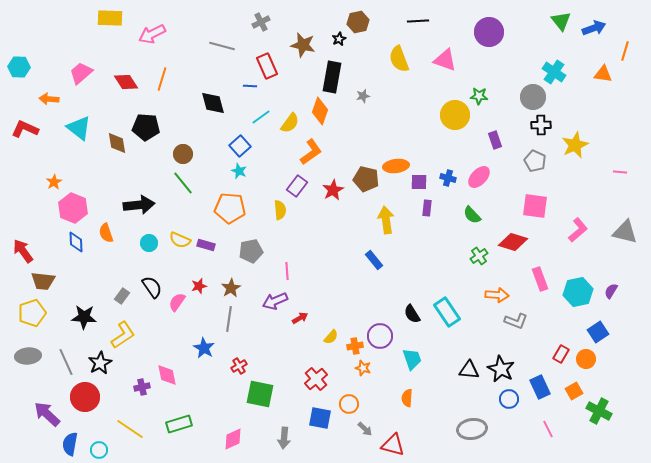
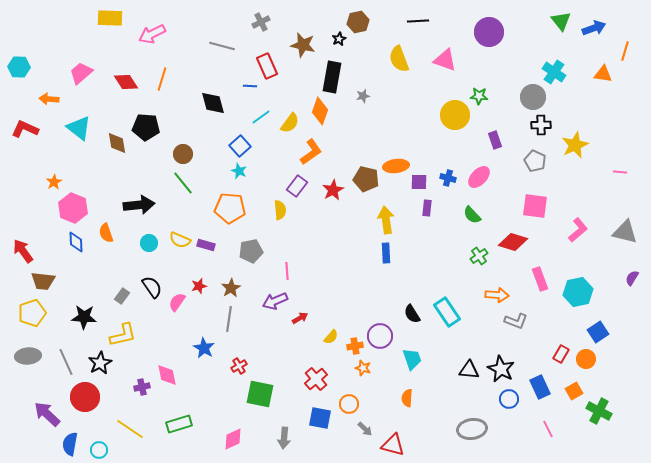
blue rectangle at (374, 260): moved 12 px right, 7 px up; rotated 36 degrees clockwise
purple semicircle at (611, 291): moved 21 px right, 13 px up
yellow L-shape at (123, 335): rotated 20 degrees clockwise
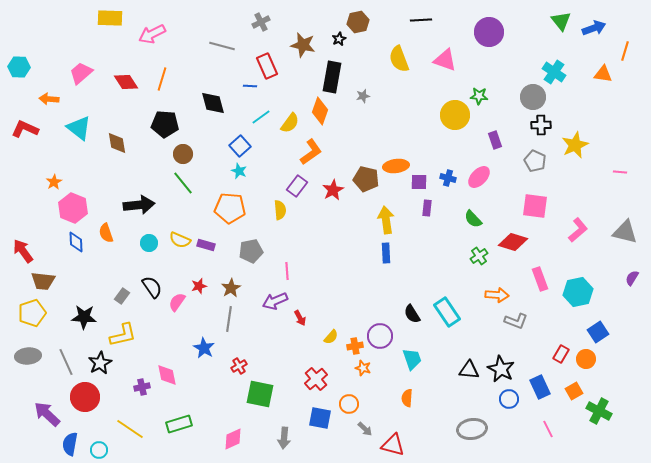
black line at (418, 21): moved 3 px right, 1 px up
black pentagon at (146, 127): moved 19 px right, 3 px up
green semicircle at (472, 215): moved 1 px right, 4 px down
red arrow at (300, 318): rotated 91 degrees clockwise
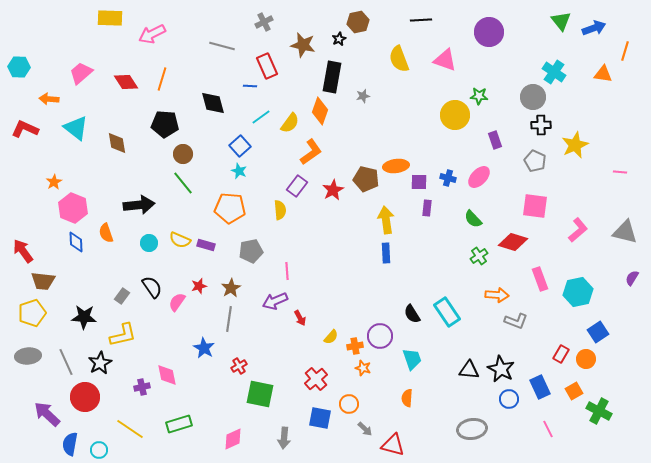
gray cross at (261, 22): moved 3 px right
cyan triangle at (79, 128): moved 3 px left
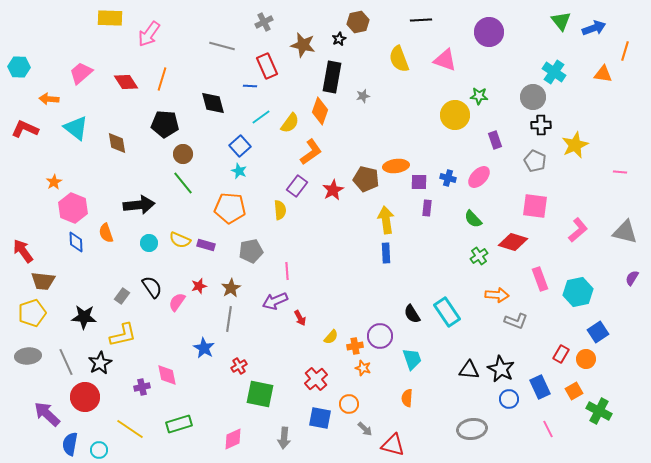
pink arrow at (152, 34): moved 3 px left; rotated 28 degrees counterclockwise
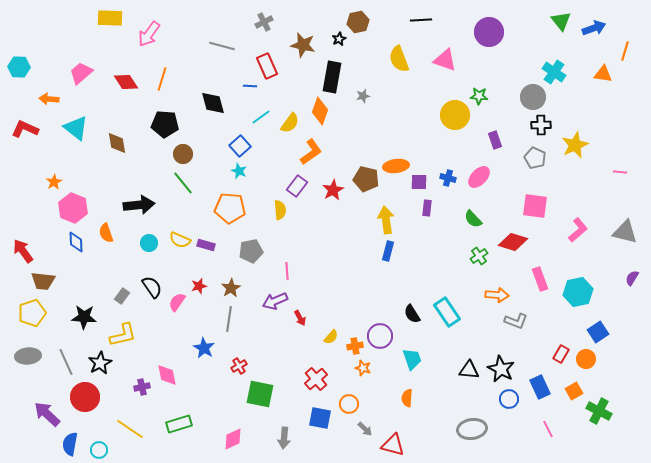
gray pentagon at (535, 161): moved 3 px up
blue rectangle at (386, 253): moved 2 px right, 2 px up; rotated 18 degrees clockwise
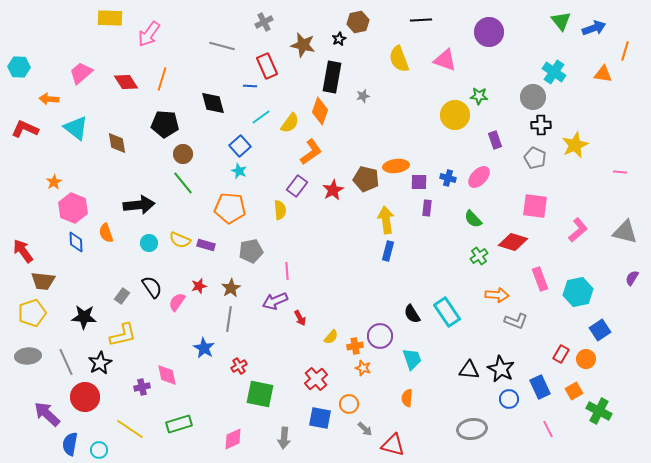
blue square at (598, 332): moved 2 px right, 2 px up
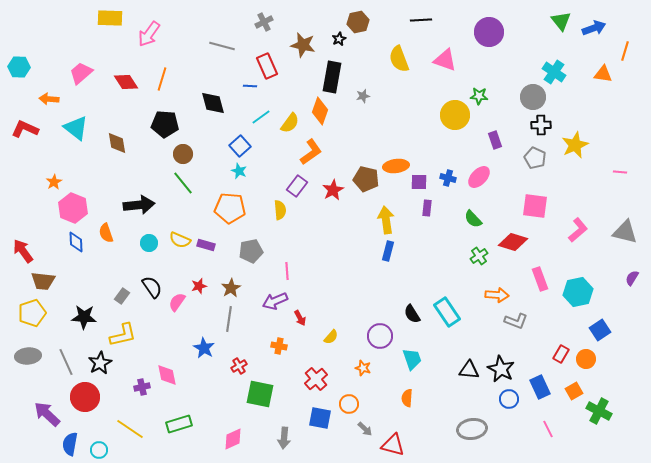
orange cross at (355, 346): moved 76 px left; rotated 21 degrees clockwise
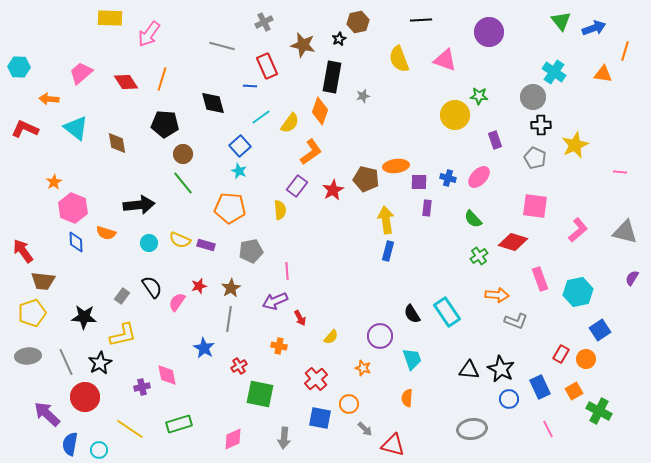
orange semicircle at (106, 233): rotated 54 degrees counterclockwise
